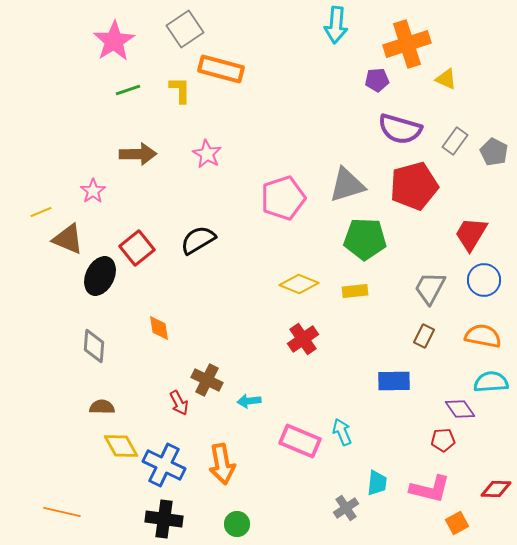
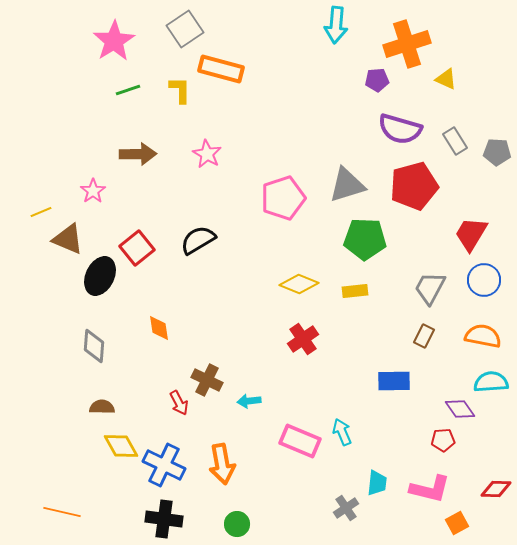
gray rectangle at (455, 141): rotated 68 degrees counterclockwise
gray pentagon at (494, 152): moved 3 px right; rotated 24 degrees counterclockwise
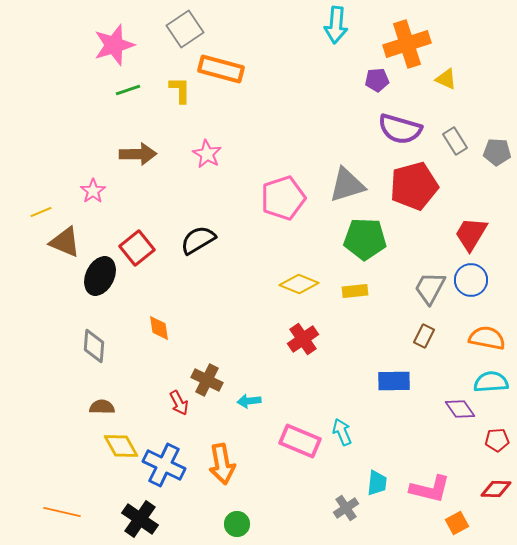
pink star at (114, 41): moved 4 px down; rotated 15 degrees clockwise
brown triangle at (68, 239): moved 3 px left, 3 px down
blue circle at (484, 280): moved 13 px left
orange semicircle at (483, 336): moved 4 px right, 2 px down
red pentagon at (443, 440): moved 54 px right
black cross at (164, 519): moved 24 px left; rotated 27 degrees clockwise
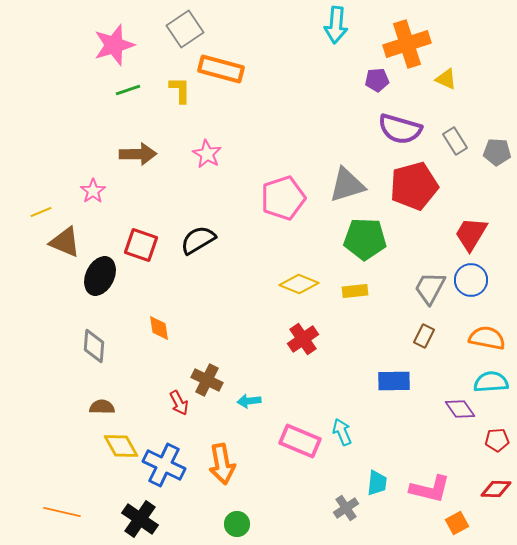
red square at (137, 248): moved 4 px right, 3 px up; rotated 32 degrees counterclockwise
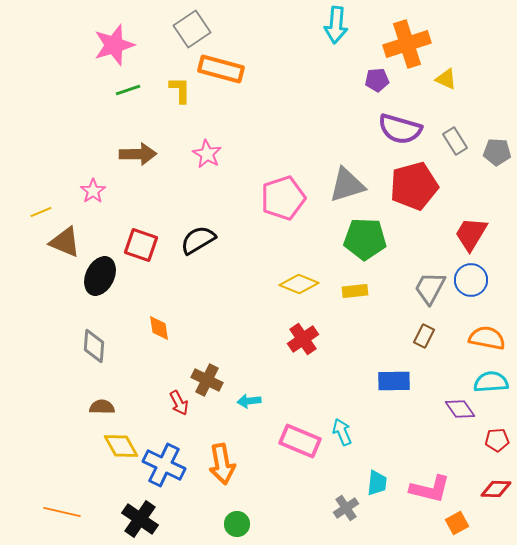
gray square at (185, 29): moved 7 px right
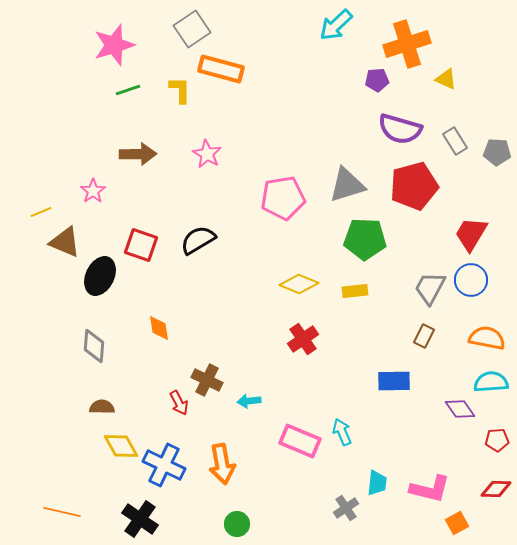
cyan arrow at (336, 25): rotated 42 degrees clockwise
pink pentagon at (283, 198): rotated 9 degrees clockwise
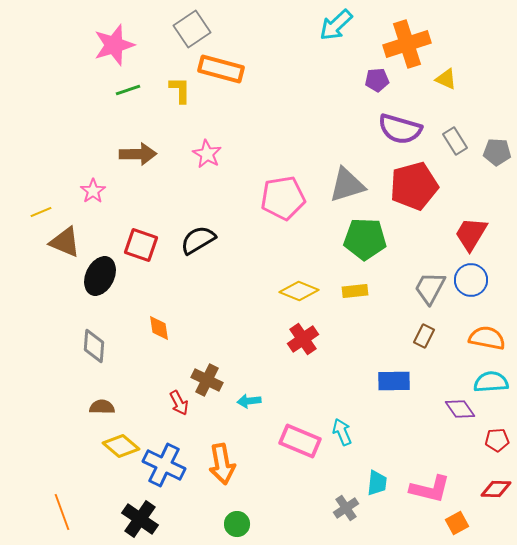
yellow diamond at (299, 284): moved 7 px down
yellow diamond at (121, 446): rotated 21 degrees counterclockwise
orange line at (62, 512): rotated 57 degrees clockwise
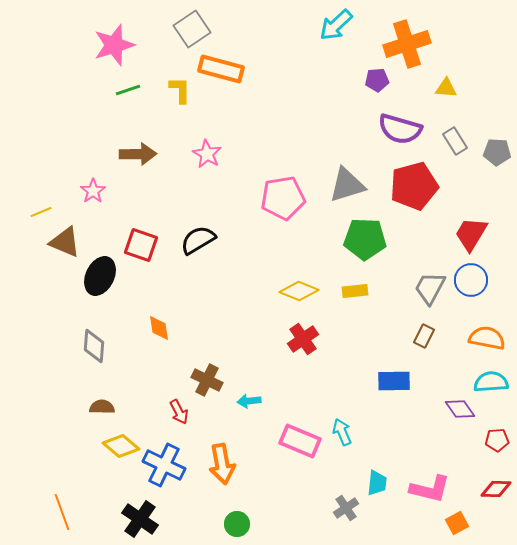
yellow triangle at (446, 79): moved 9 px down; rotated 20 degrees counterclockwise
red arrow at (179, 403): moved 9 px down
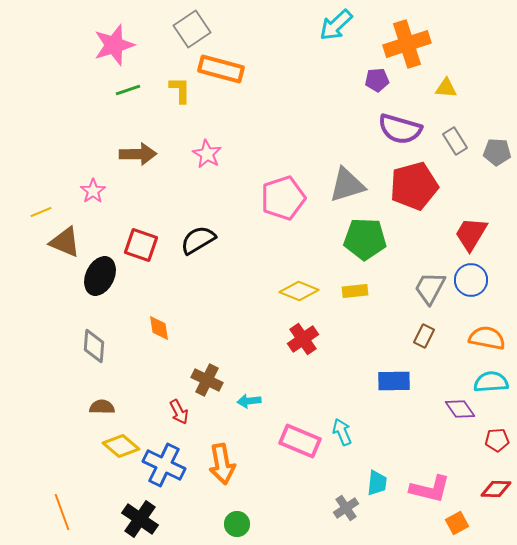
pink pentagon at (283, 198): rotated 9 degrees counterclockwise
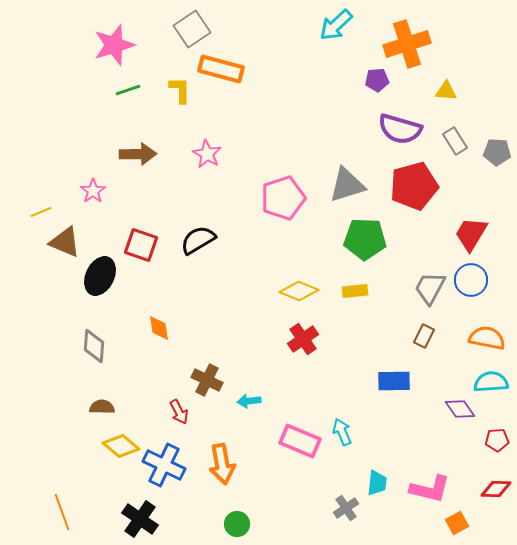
yellow triangle at (446, 88): moved 3 px down
